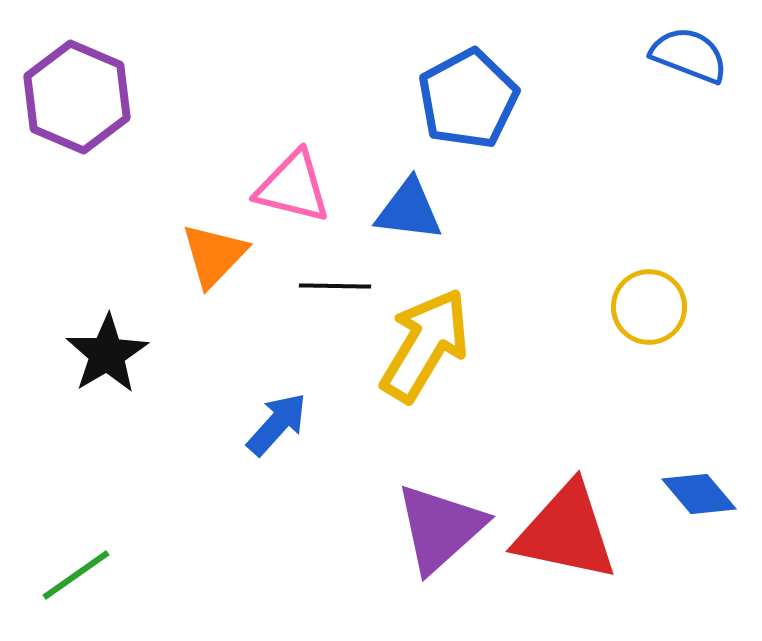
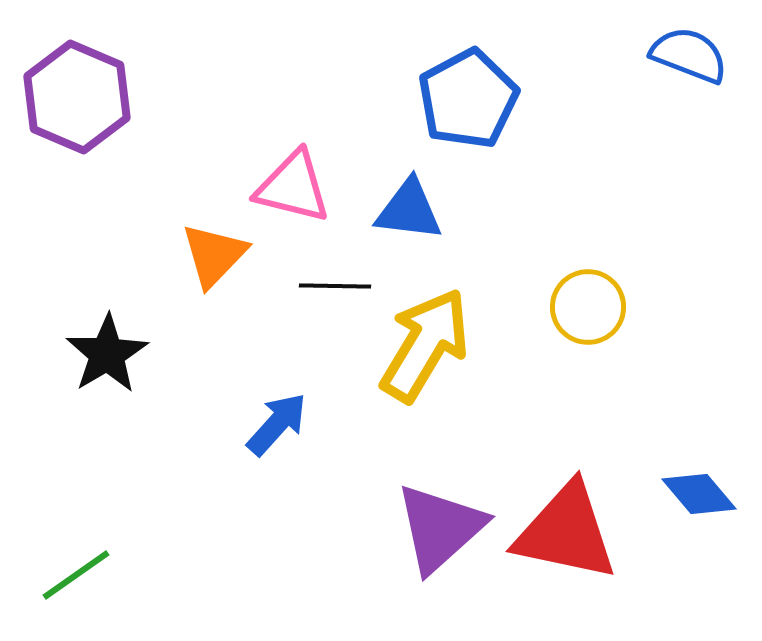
yellow circle: moved 61 px left
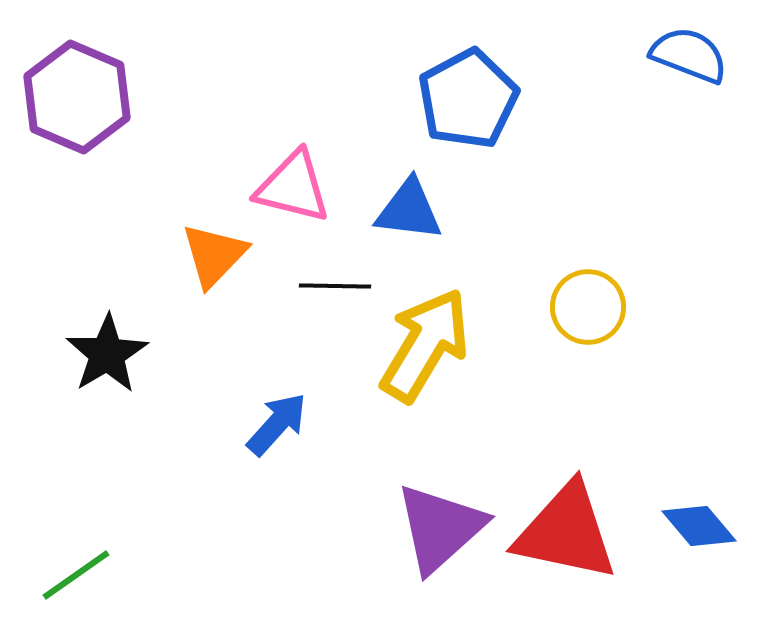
blue diamond: moved 32 px down
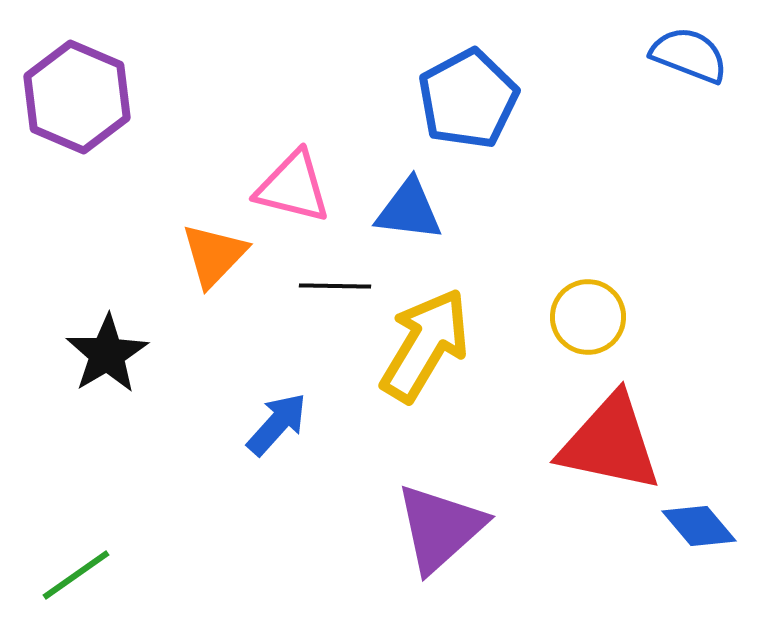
yellow circle: moved 10 px down
red triangle: moved 44 px right, 89 px up
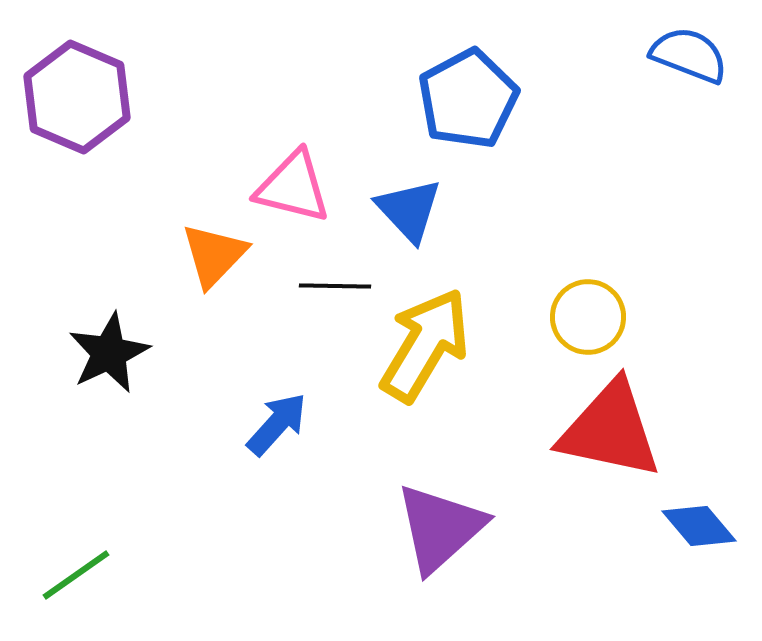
blue triangle: rotated 40 degrees clockwise
black star: moved 2 px right, 1 px up; rotated 6 degrees clockwise
red triangle: moved 13 px up
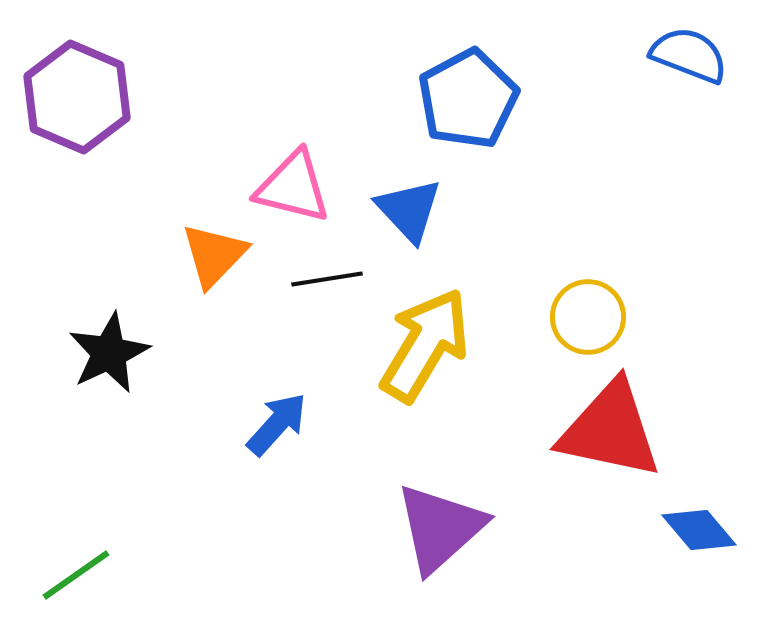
black line: moved 8 px left, 7 px up; rotated 10 degrees counterclockwise
blue diamond: moved 4 px down
